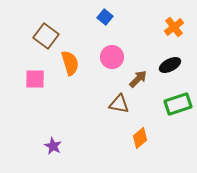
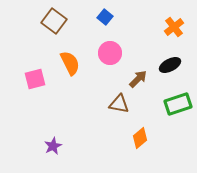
brown square: moved 8 px right, 15 px up
pink circle: moved 2 px left, 4 px up
orange semicircle: rotated 10 degrees counterclockwise
pink square: rotated 15 degrees counterclockwise
purple star: rotated 18 degrees clockwise
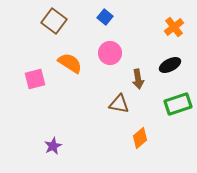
orange semicircle: rotated 30 degrees counterclockwise
brown arrow: rotated 126 degrees clockwise
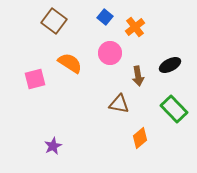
orange cross: moved 39 px left
brown arrow: moved 3 px up
green rectangle: moved 4 px left, 5 px down; rotated 64 degrees clockwise
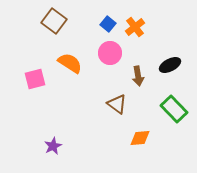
blue square: moved 3 px right, 7 px down
brown triangle: moved 2 px left; rotated 25 degrees clockwise
orange diamond: rotated 35 degrees clockwise
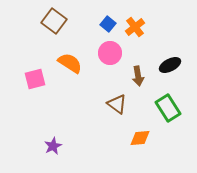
green rectangle: moved 6 px left, 1 px up; rotated 12 degrees clockwise
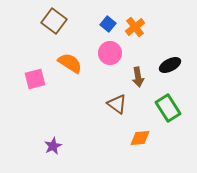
brown arrow: moved 1 px down
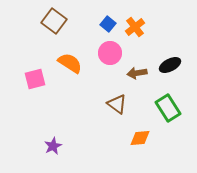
brown arrow: moved 1 px left, 4 px up; rotated 90 degrees clockwise
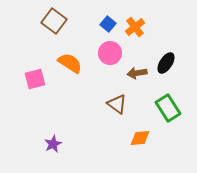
black ellipse: moved 4 px left, 2 px up; rotated 30 degrees counterclockwise
purple star: moved 2 px up
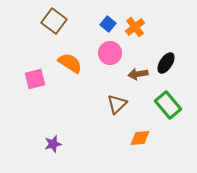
brown arrow: moved 1 px right, 1 px down
brown triangle: rotated 40 degrees clockwise
green rectangle: moved 3 px up; rotated 8 degrees counterclockwise
purple star: rotated 12 degrees clockwise
